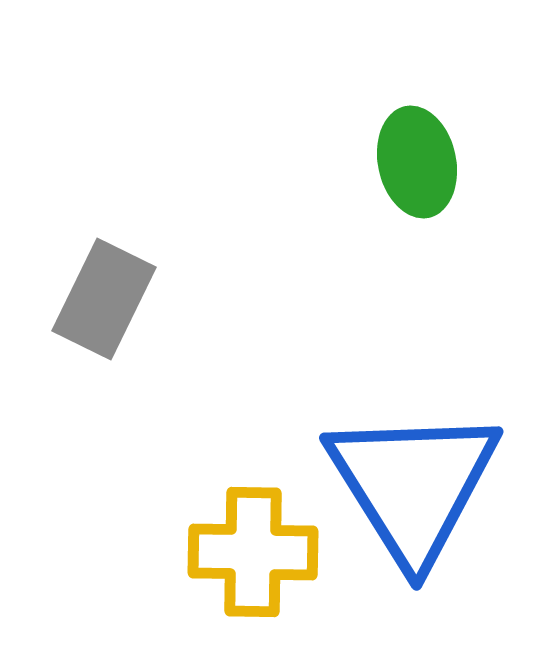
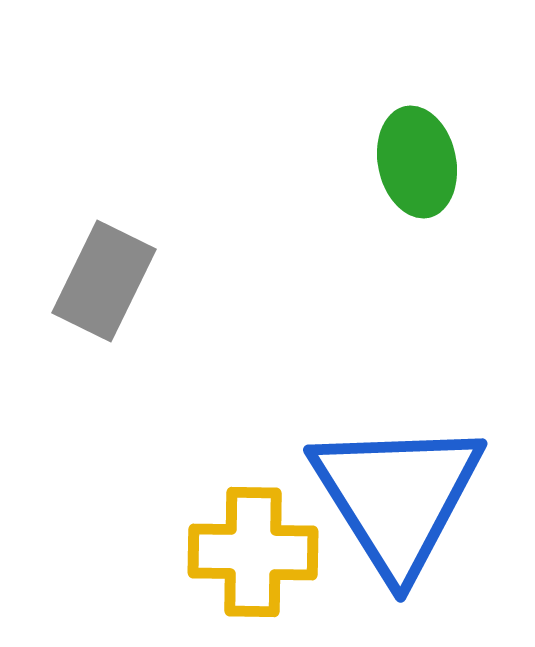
gray rectangle: moved 18 px up
blue triangle: moved 16 px left, 12 px down
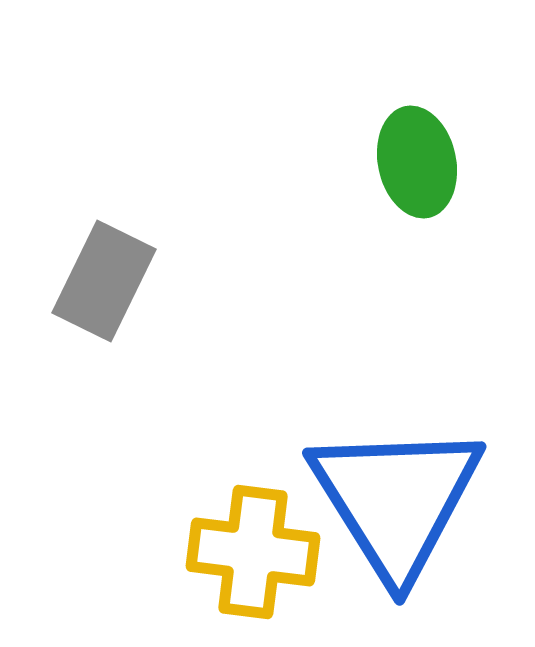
blue triangle: moved 1 px left, 3 px down
yellow cross: rotated 6 degrees clockwise
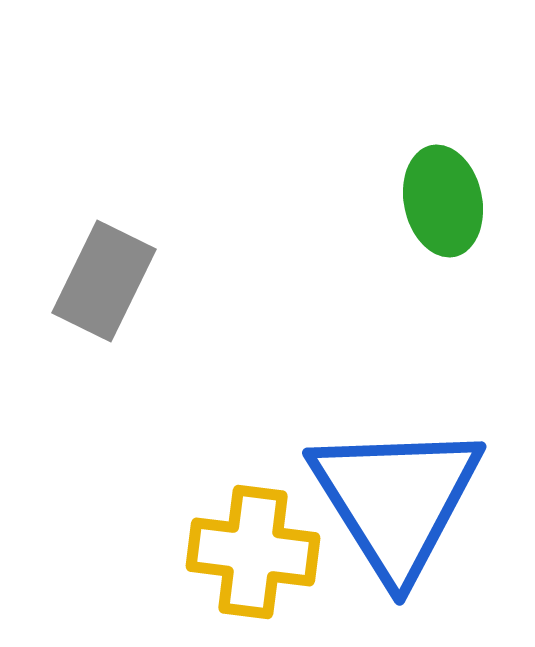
green ellipse: moved 26 px right, 39 px down
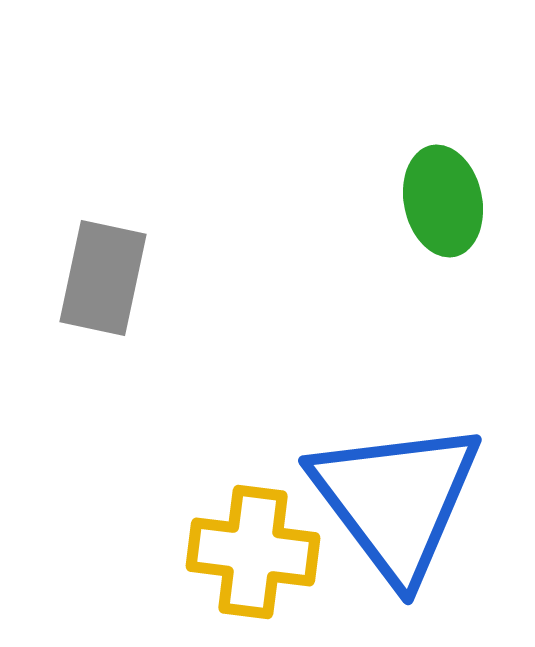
gray rectangle: moved 1 px left, 3 px up; rotated 14 degrees counterclockwise
blue triangle: rotated 5 degrees counterclockwise
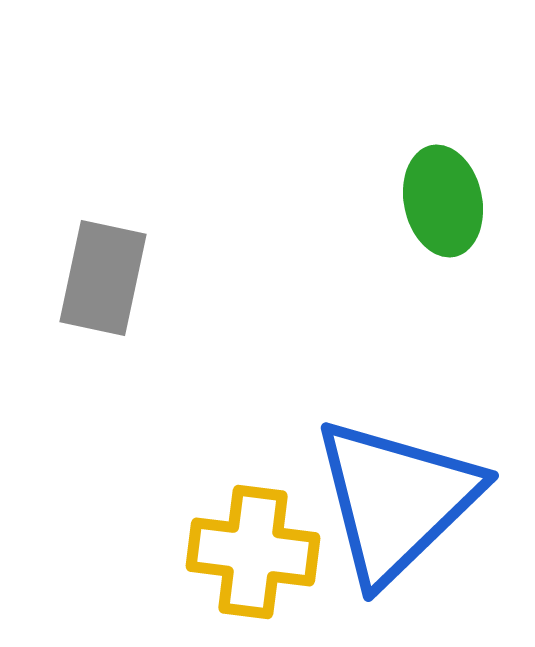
blue triangle: rotated 23 degrees clockwise
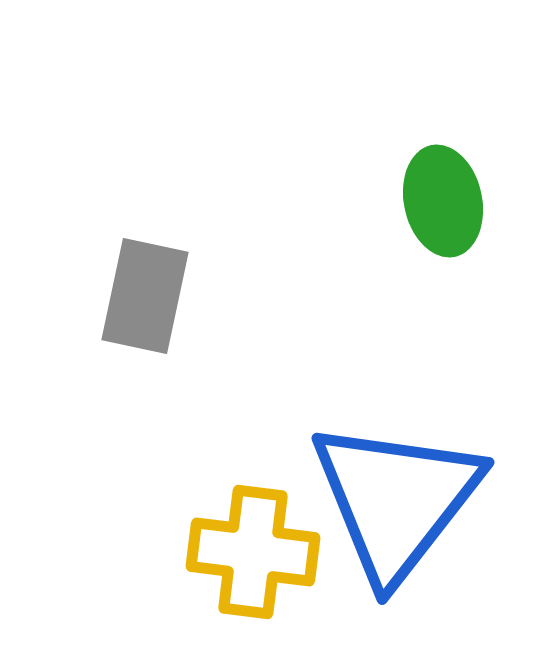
gray rectangle: moved 42 px right, 18 px down
blue triangle: rotated 8 degrees counterclockwise
